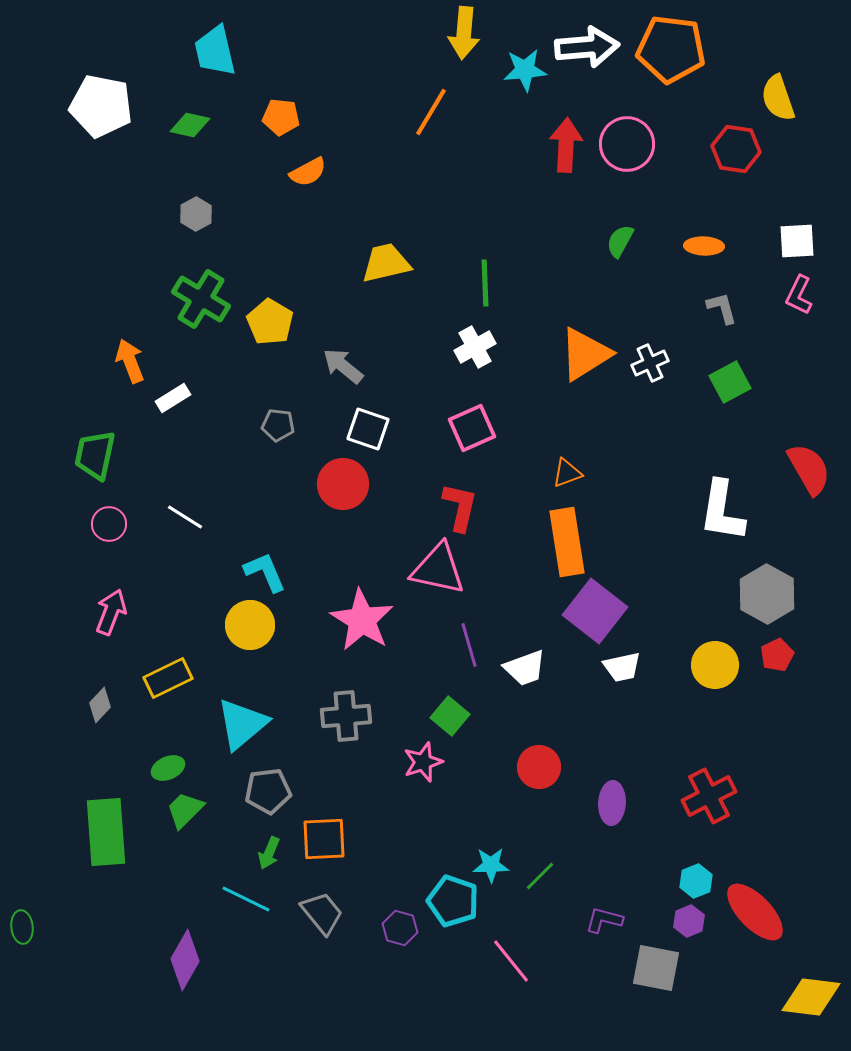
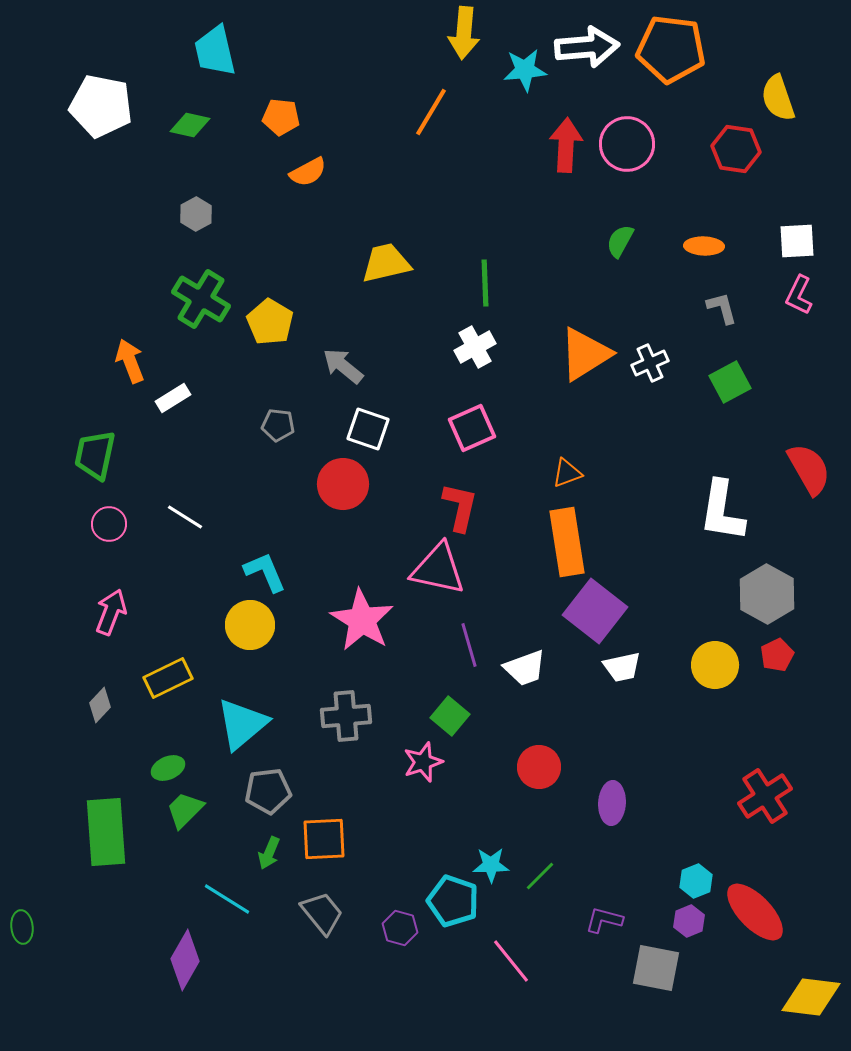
red cross at (709, 796): moved 56 px right; rotated 6 degrees counterclockwise
cyan line at (246, 899): moved 19 px left; rotated 6 degrees clockwise
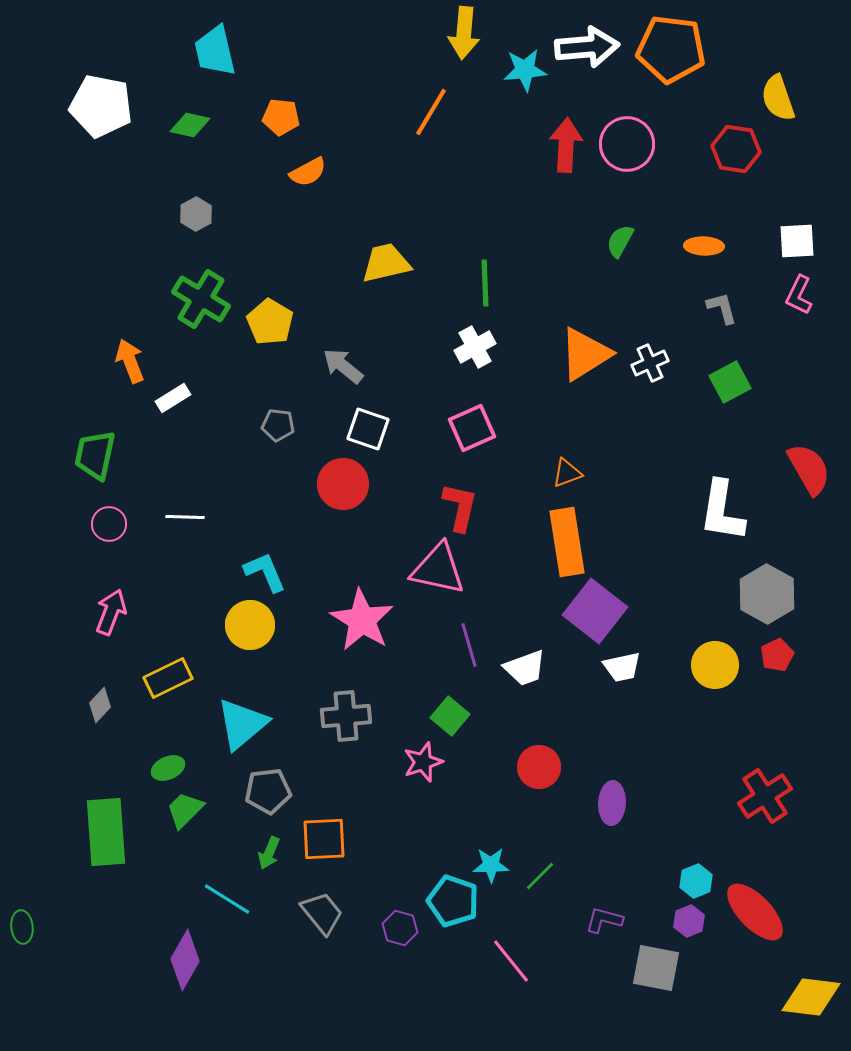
white line at (185, 517): rotated 30 degrees counterclockwise
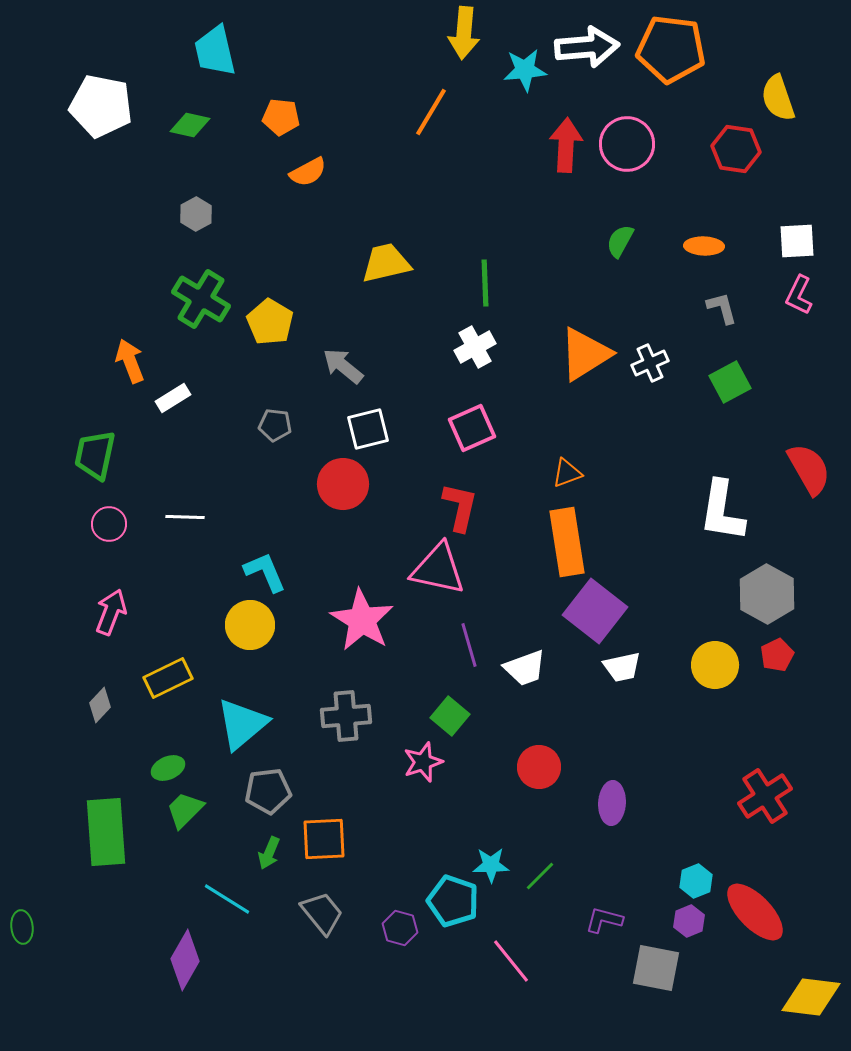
gray pentagon at (278, 425): moved 3 px left
white square at (368, 429): rotated 33 degrees counterclockwise
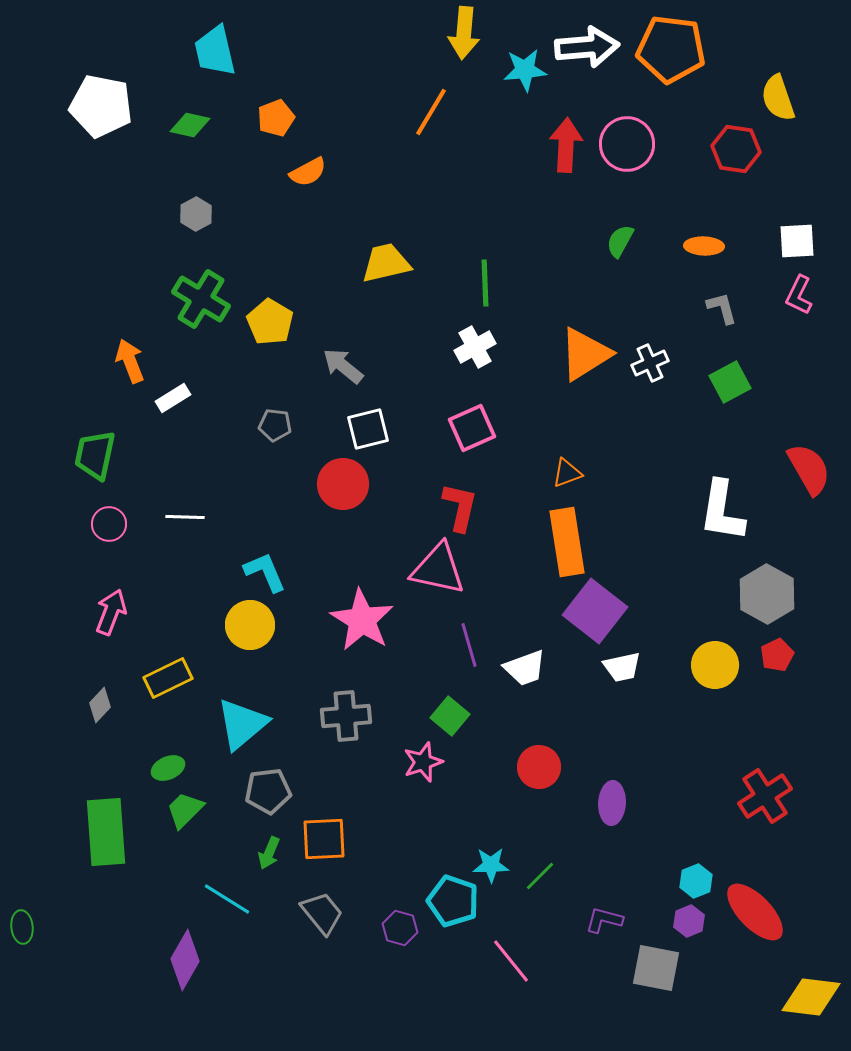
orange pentagon at (281, 117): moved 5 px left, 1 px down; rotated 27 degrees counterclockwise
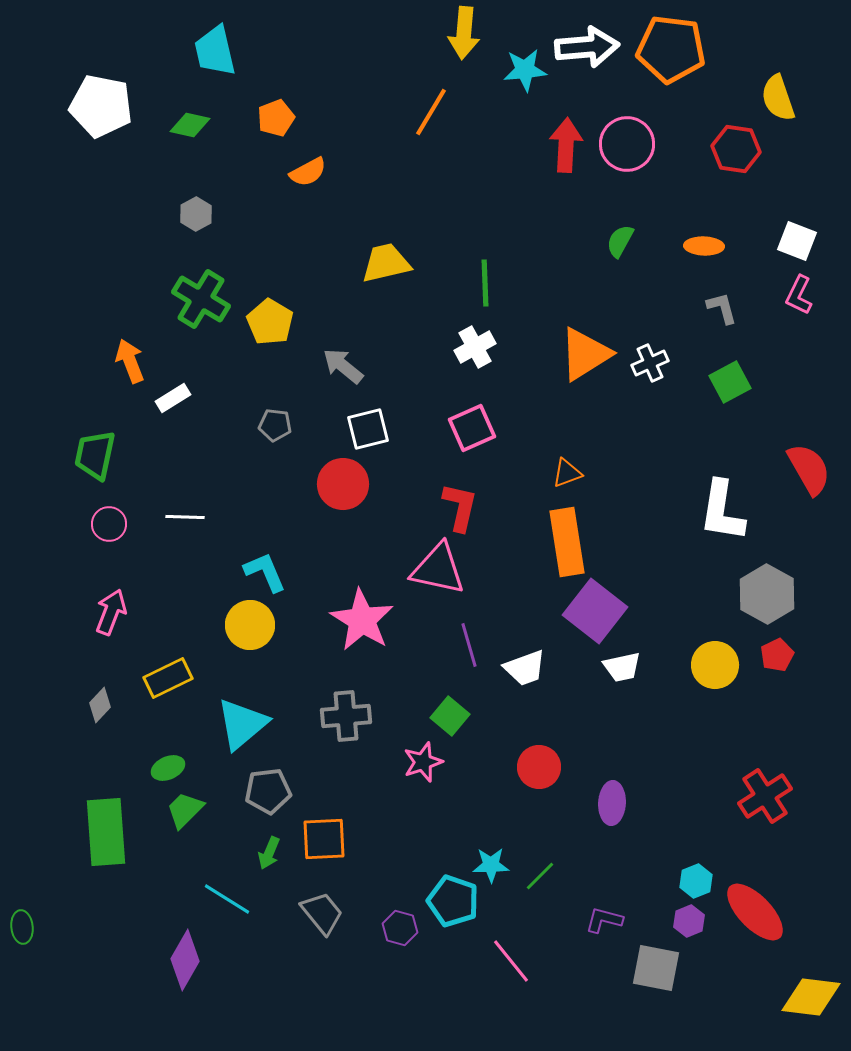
white square at (797, 241): rotated 24 degrees clockwise
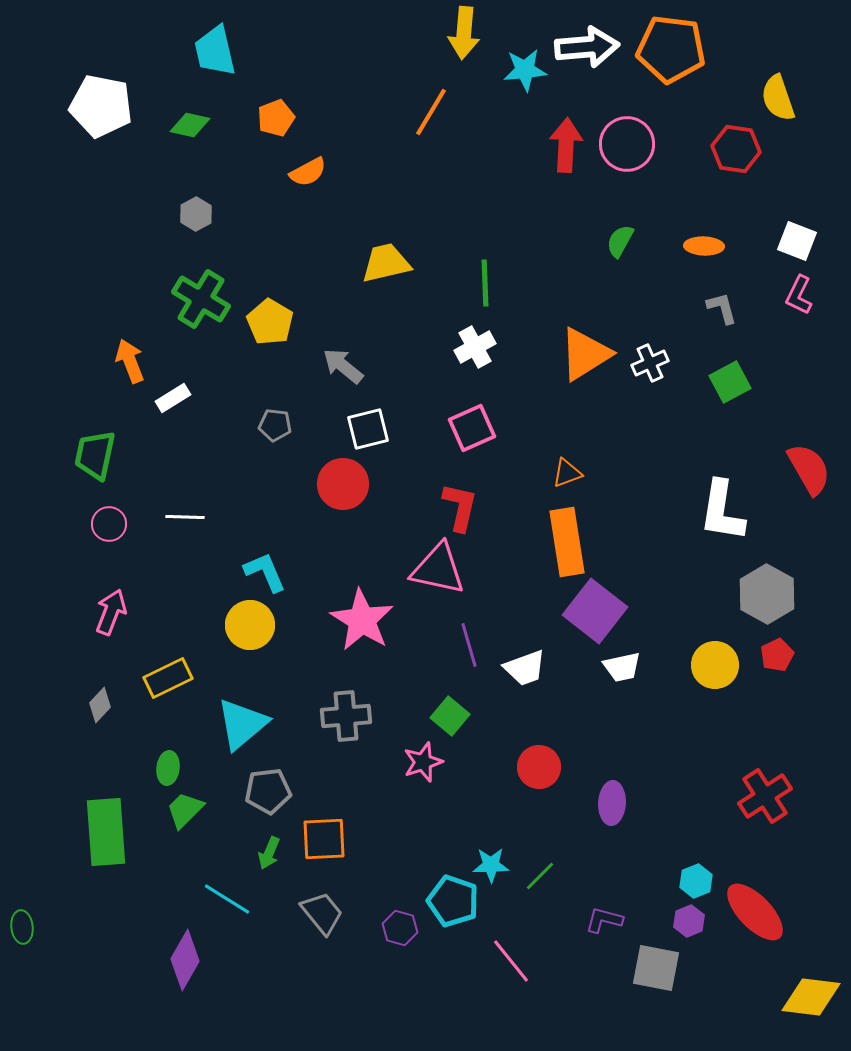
green ellipse at (168, 768): rotated 60 degrees counterclockwise
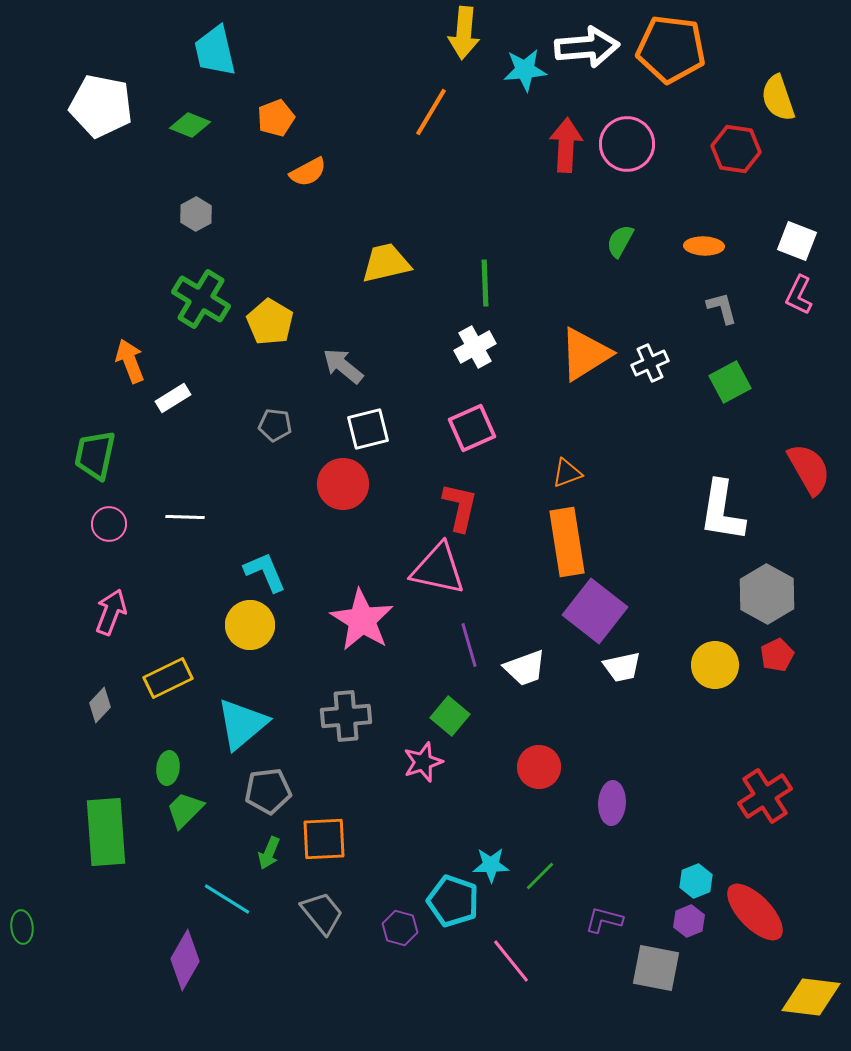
green diamond at (190, 125): rotated 9 degrees clockwise
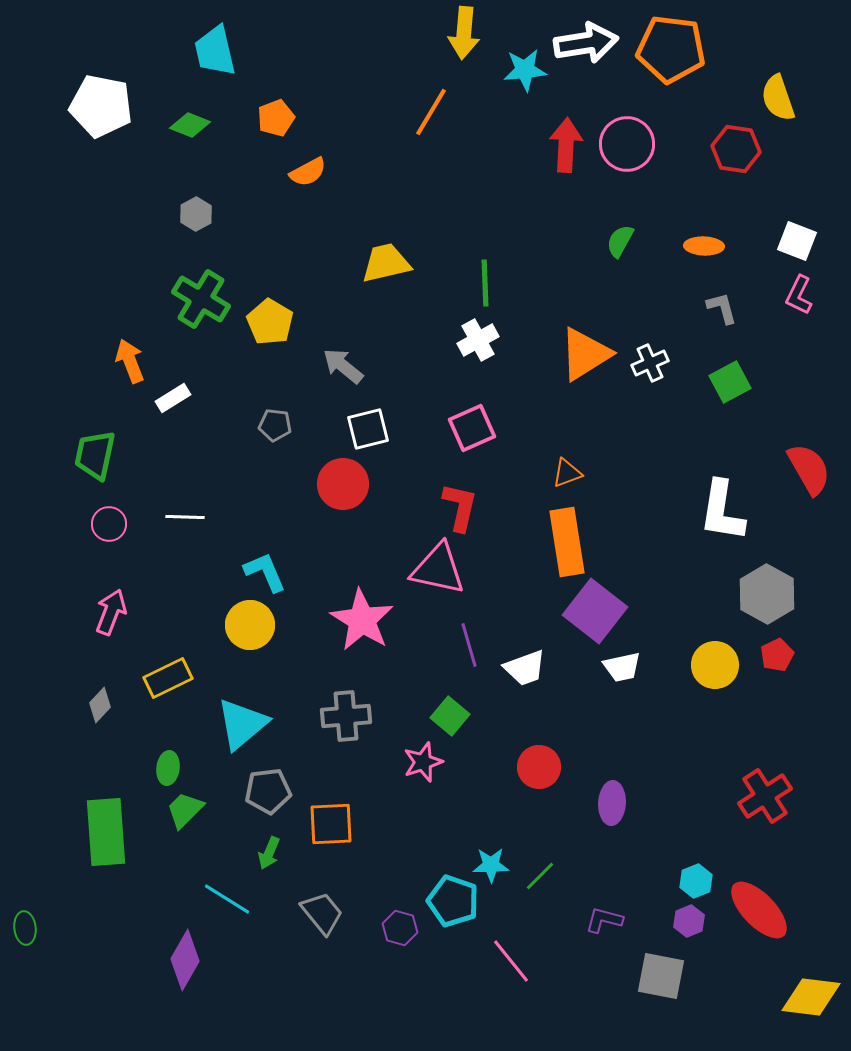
white arrow at (587, 47): moved 1 px left, 4 px up; rotated 4 degrees counterclockwise
white cross at (475, 347): moved 3 px right, 7 px up
orange square at (324, 839): moved 7 px right, 15 px up
red ellipse at (755, 912): moved 4 px right, 2 px up
green ellipse at (22, 927): moved 3 px right, 1 px down
gray square at (656, 968): moved 5 px right, 8 px down
